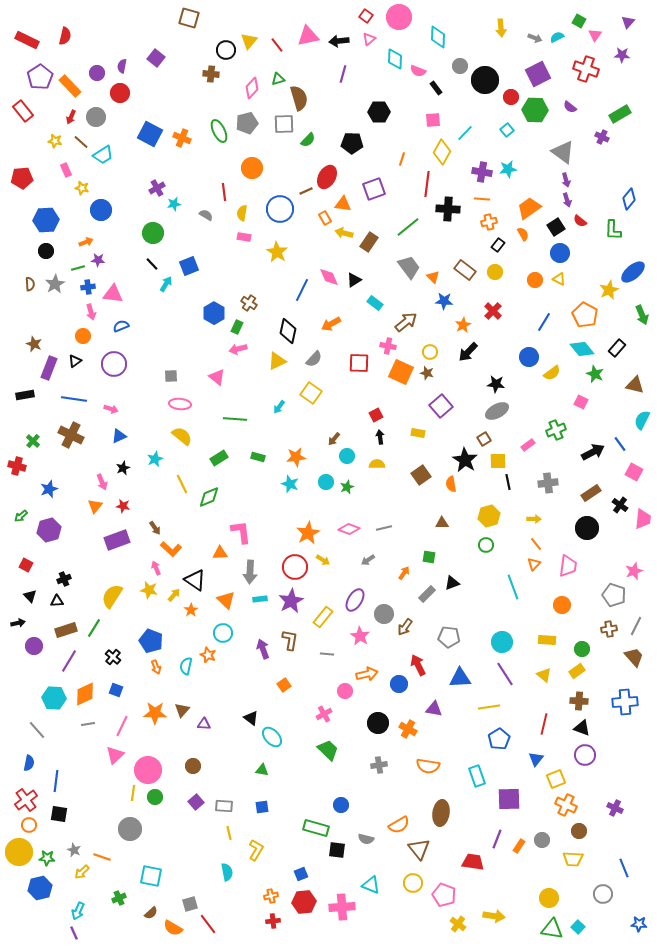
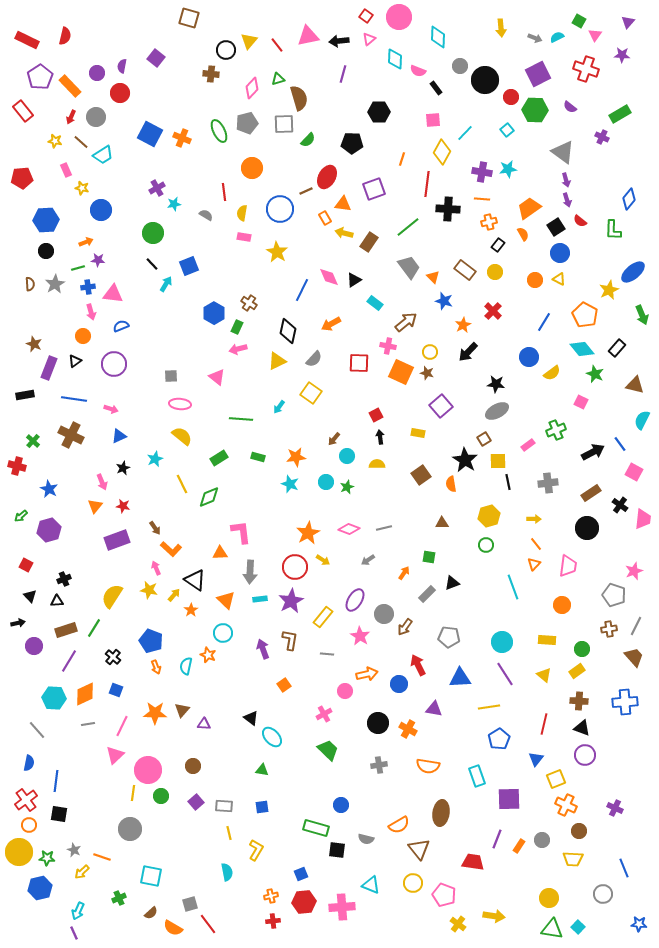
blue star at (444, 301): rotated 12 degrees clockwise
green line at (235, 419): moved 6 px right
blue star at (49, 489): rotated 24 degrees counterclockwise
green circle at (155, 797): moved 6 px right, 1 px up
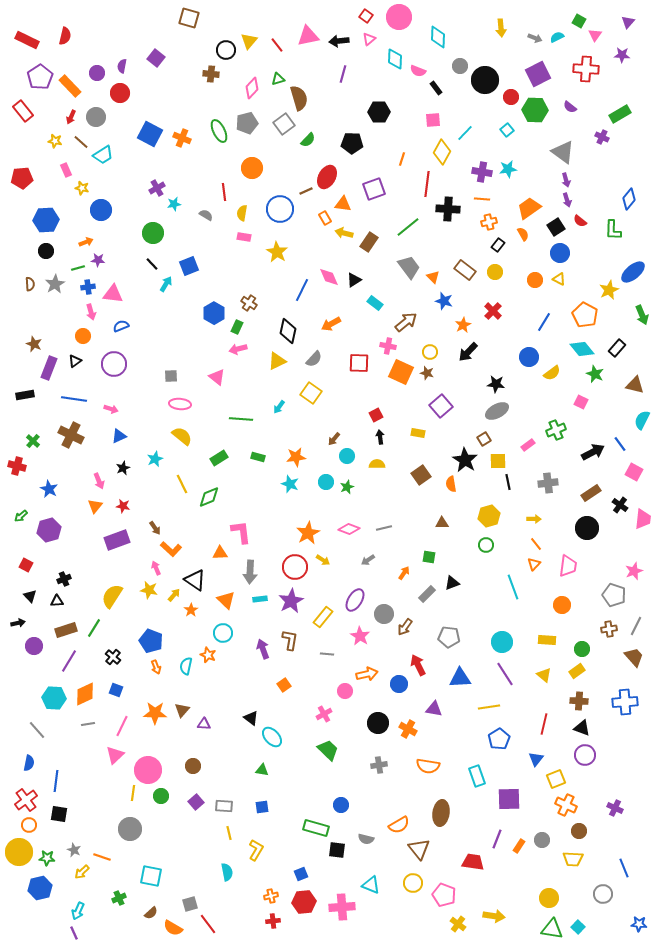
red cross at (586, 69): rotated 15 degrees counterclockwise
gray square at (284, 124): rotated 35 degrees counterclockwise
pink arrow at (102, 482): moved 3 px left, 1 px up
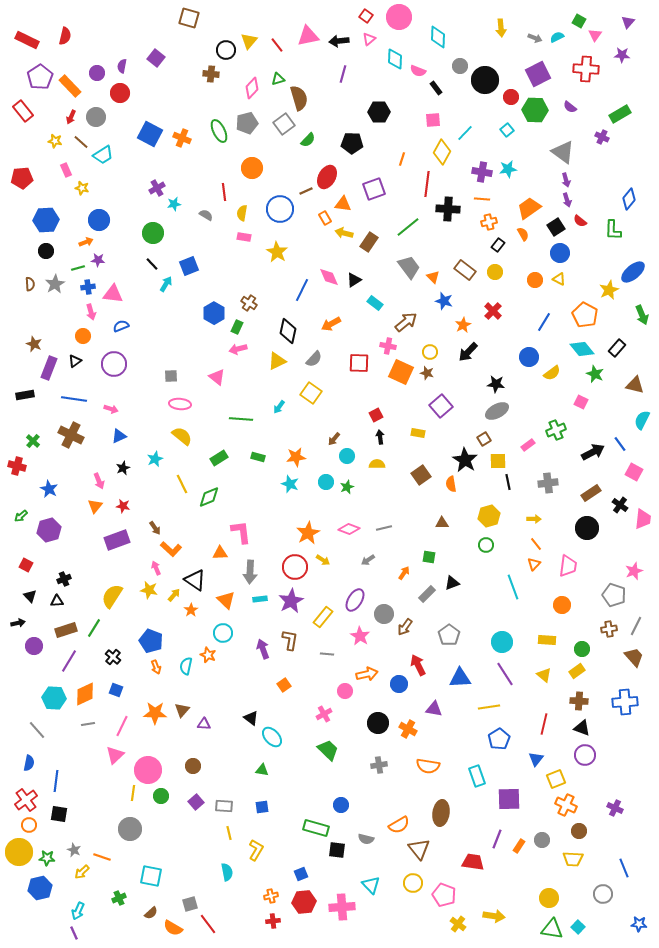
blue circle at (101, 210): moved 2 px left, 10 px down
gray pentagon at (449, 637): moved 2 px up; rotated 30 degrees clockwise
cyan triangle at (371, 885): rotated 24 degrees clockwise
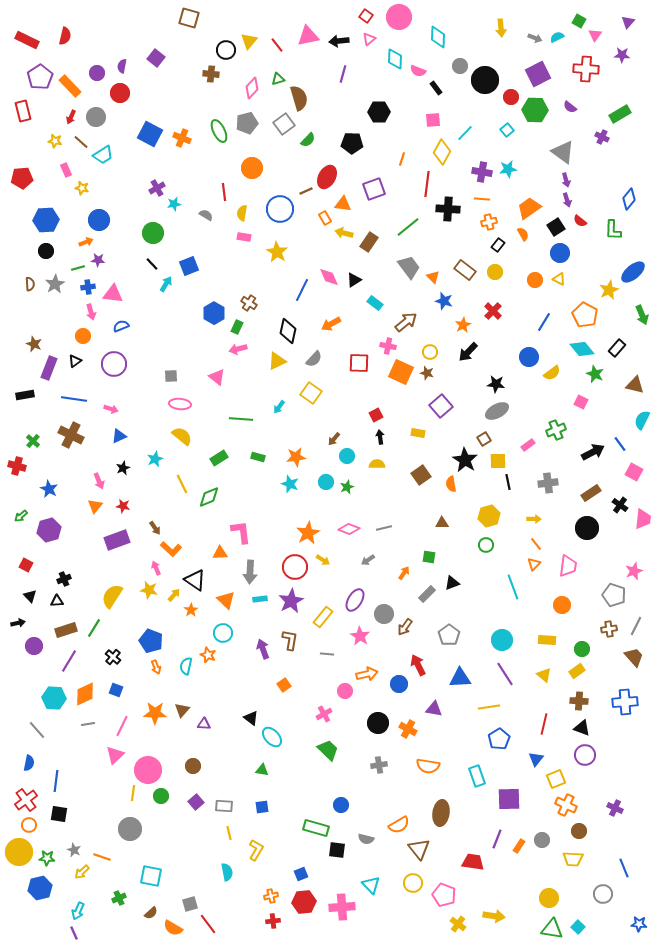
red rectangle at (23, 111): rotated 25 degrees clockwise
cyan circle at (502, 642): moved 2 px up
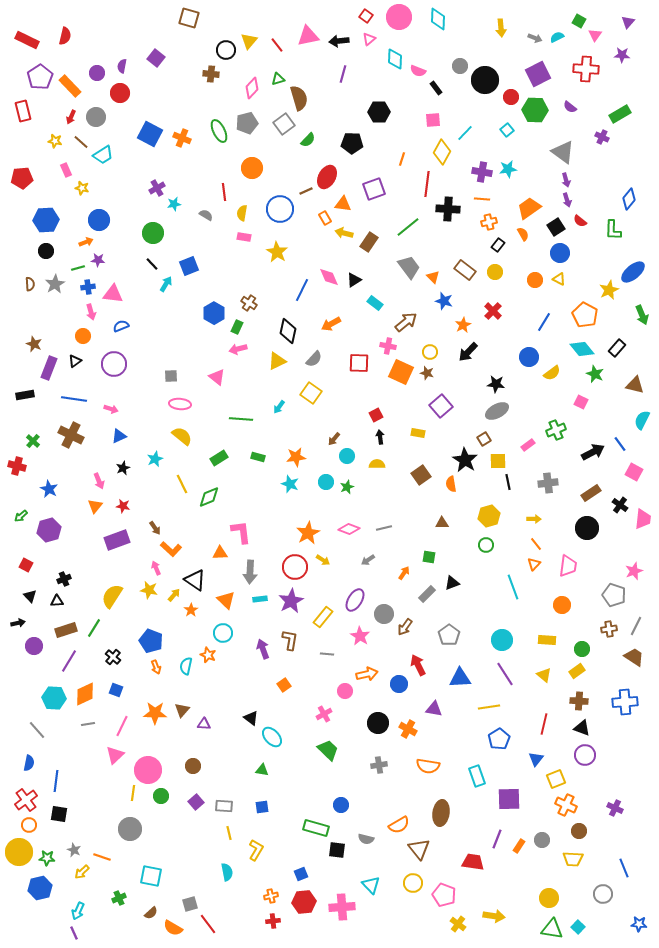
cyan diamond at (438, 37): moved 18 px up
brown trapezoid at (634, 657): rotated 15 degrees counterclockwise
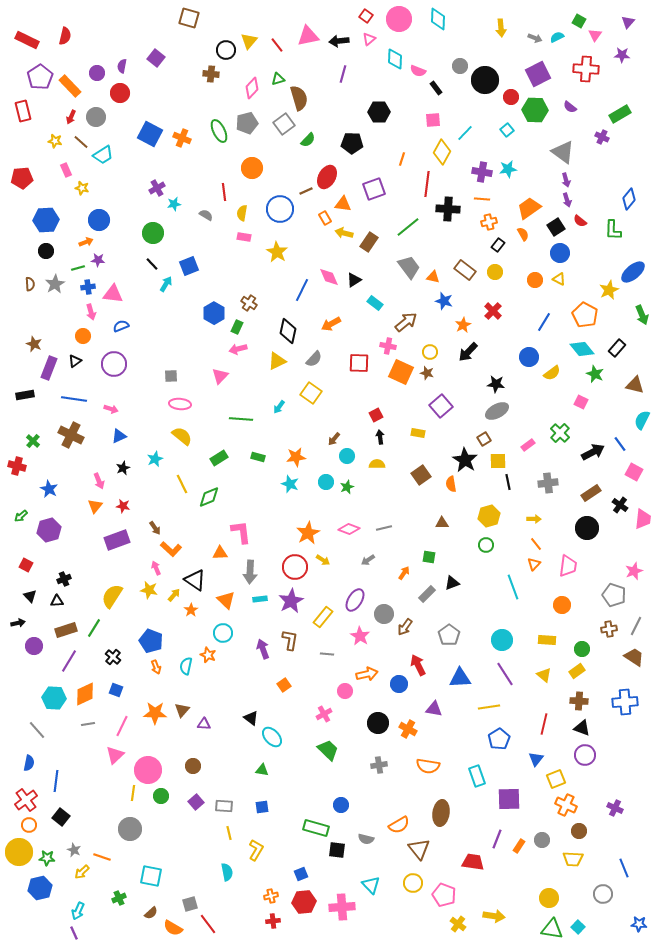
pink circle at (399, 17): moved 2 px down
orange triangle at (433, 277): rotated 32 degrees counterclockwise
pink triangle at (217, 377): moved 3 px right, 1 px up; rotated 36 degrees clockwise
green cross at (556, 430): moved 4 px right, 3 px down; rotated 24 degrees counterclockwise
black square at (59, 814): moved 2 px right, 3 px down; rotated 30 degrees clockwise
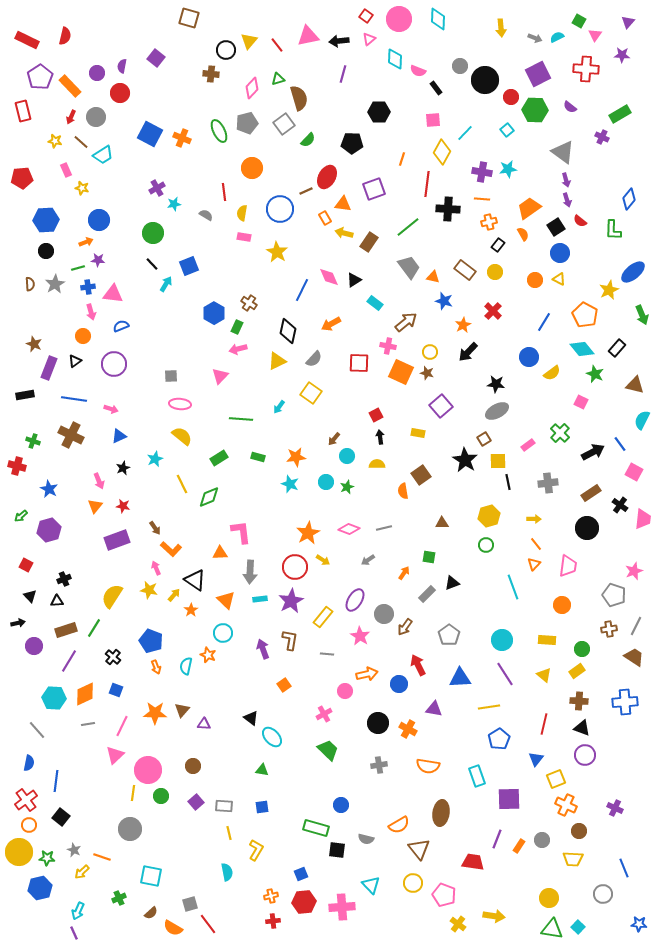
green cross at (33, 441): rotated 24 degrees counterclockwise
orange semicircle at (451, 484): moved 48 px left, 7 px down
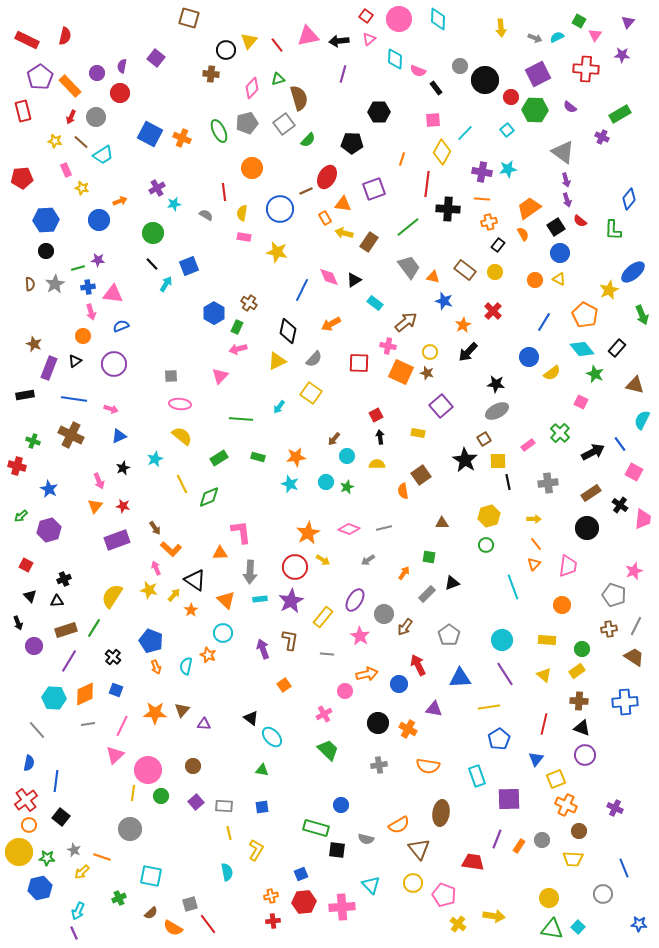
orange arrow at (86, 242): moved 34 px right, 41 px up
yellow star at (277, 252): rotated 20 degrees counterclockwise
black arrow at (18, 623): rotated 80 degrees clockwise
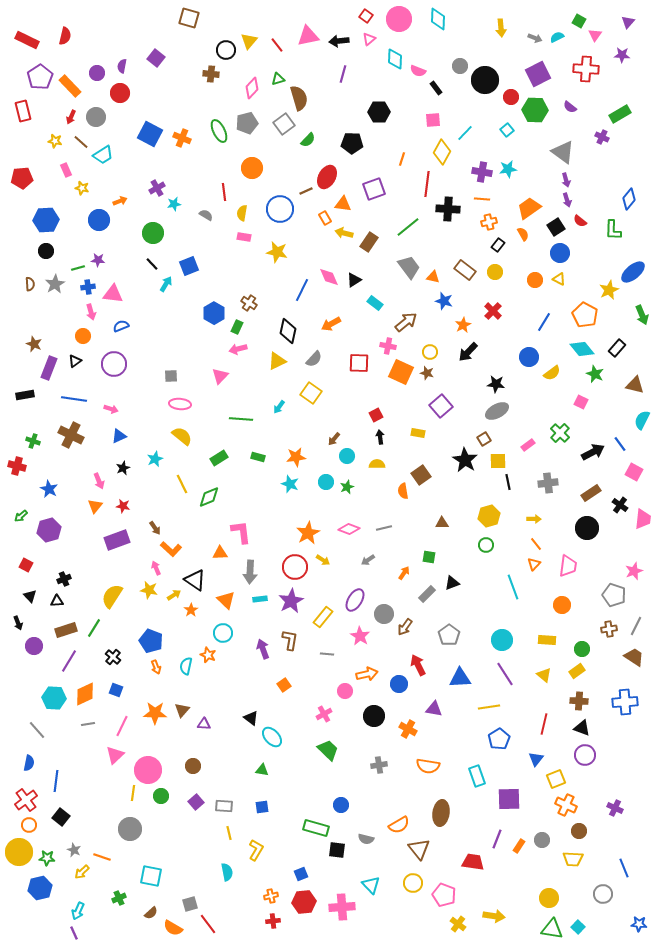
yellow arrow at (174, 595): rotated 16 degrees clockwise
black circle at (378, 723): moved 4 px left, 7 px up
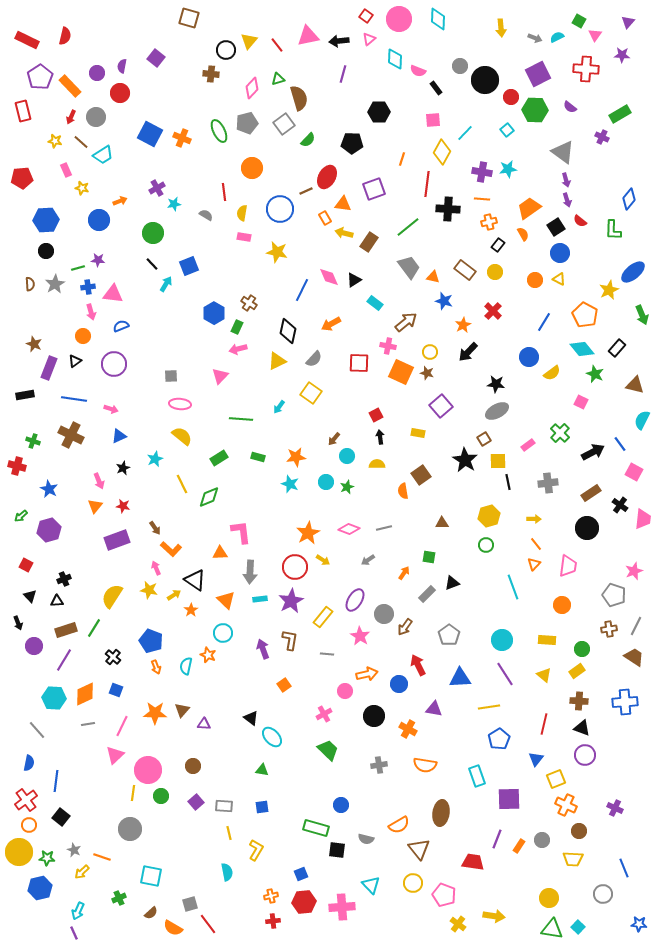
purple line at (69, 661): moved 5 px left, 1 px up
orange semicircle at (428, 766): moved 3 px left, 1 px up
